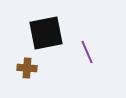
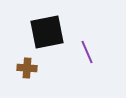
black square: moved 1 px right, 1 px up
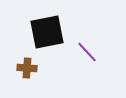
purple line: rotated 20 degrees counterclockwise
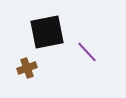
brown cross: rotated 24 degrees counterclockwise
